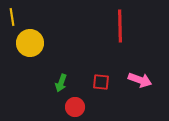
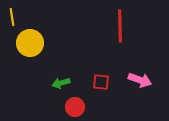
green arrow: rotated 54 degrees clockwise
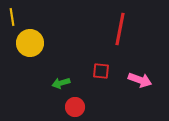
red line: moved 3 px down; rotated 12 degrees clockwise
red square: moved 11 px up
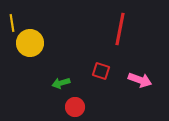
yellow line: moved 6 px down
red square: rotated 12 degrees clockwise
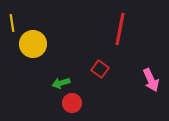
yellow circle: moved 3 px right, 1 px down
red square: moved 1 px left, 2 px up; rotated 18 degrees clockwise
pink arrow: moved 11 px right; rotated 45 degrees clockwise
red circle: moved 3 px left, 4 px up
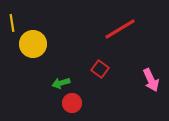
red line: rotated 48 degrees clockwise
